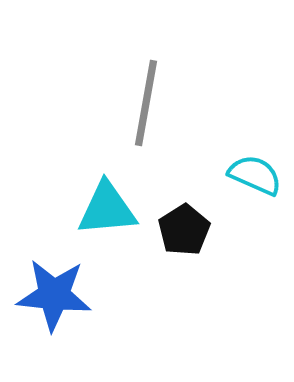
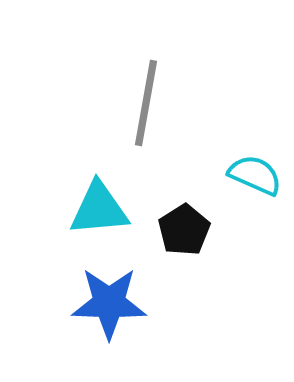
cyan triangle: moved 8 px left
blue star: moved 55 px right, 8 px down; rotated 4 degrees counterclockwise
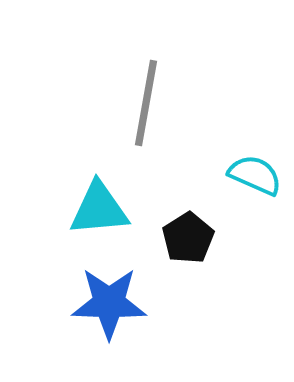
black pentagon: moved 4 px right, 8 px down
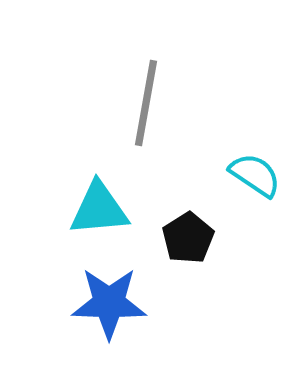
cyan semicircle: rotated 10 degrees clockwise
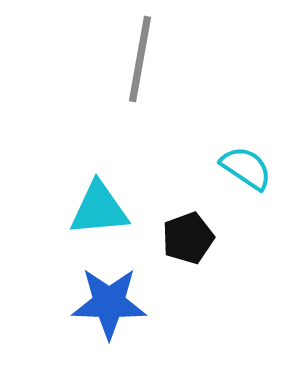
gray line: moved 6 px left, 44 px up
cyan semicircle: moved 9 px left, 7 px up
black pentagon: rotated 12 degrees clockwise
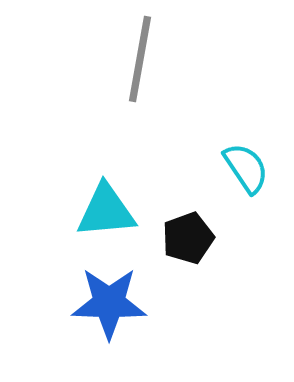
cyan semicircle: rotated 22 degrees clockwise
cyan triangle: moved 7 px right, 2 px down
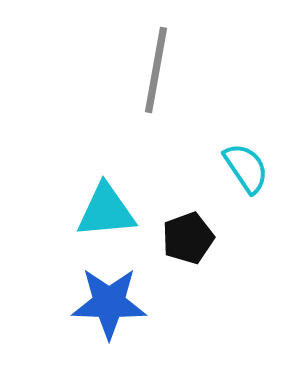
gray line: moved 16 px right, 11 px down
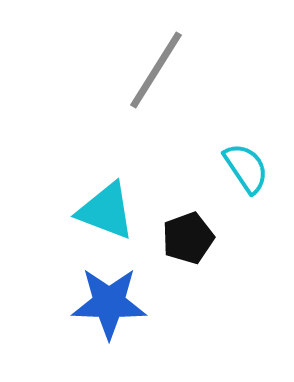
gray line: rotated 22 degrees clockwise
cyan triangle: rotated 26 degrees clockwise
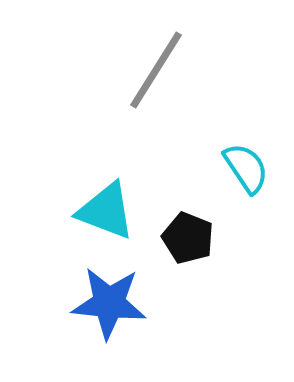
black pentagon: rotated 30 degrees counterclockwise
blue star: rotated 4 degrees clockwise
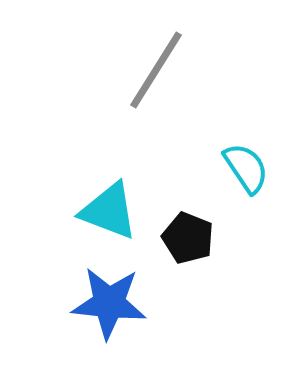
cyan triangle: moved 3 px right
